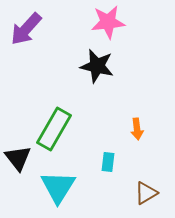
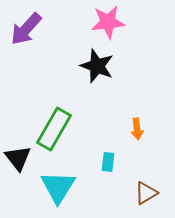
black star: rotated 8 degrees clockwise
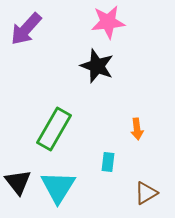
black triangle: moved 24 px down
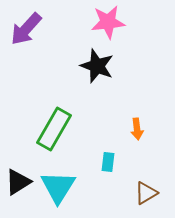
black triangle: rotated 36 degrees clockwise
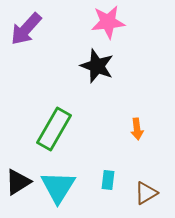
cyan rectangle: moved 18 px down
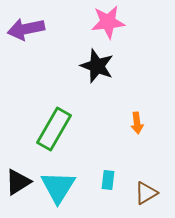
purple arrow: rotated 36 degrees clockwise
orange arrow: moved 6 px up
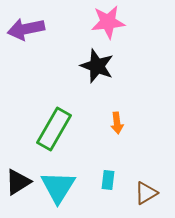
orange arrow: moved 20 px left
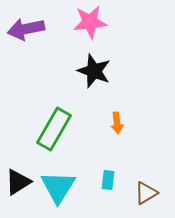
pink star: moved 18 px left
black star: moved 3 px left, 5 px down
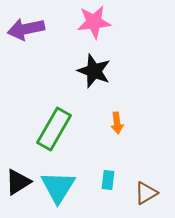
pink star: moved 4 px right
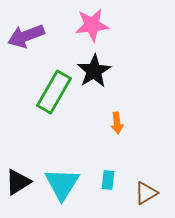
pink star: moved 2 px left, 3 px down
purple arrow: moved 7 px down; rotated 9 degrees counterclockwise
black star: rotated 20 degrees clockwise
green rectangle: moved 37 px up
cyan triangle: moved 4 px right, 3 px up
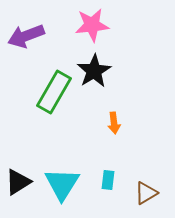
orange arrow: moved 3 px left
